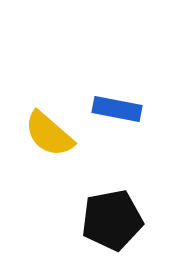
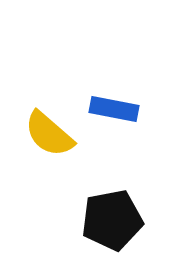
blue rectangle: moved 3 px left
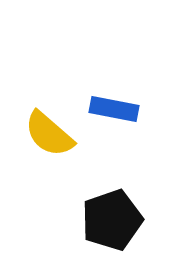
black pentagon: rotated 8 degrees counterclockwise
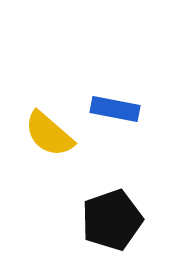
blue rectangle: moved 1 px right
